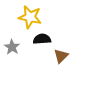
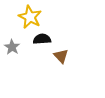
yellow star: rotated 15 degrees clockwise
brown triangle: rotated 28 degrees counterclockwise
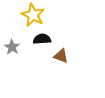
yellow star: moved 3 px right, 2 px up
brown triangle: rotated 28 degrees counterclockwise
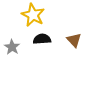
brown triangle: moved 13 px right, 16 px up; rotated 28 degrees clockwise
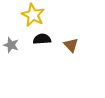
brown triangle: moved 3 px left, 5 px down
gray star: moved 1 px left, 2 px up; rotated 14 degrees counterclockwise
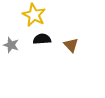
yellow star: moved 1 px right
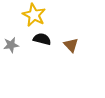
black semicircle: rotated 18 degrees clockwise
gray star: rotated 28 degrees counterclockwise
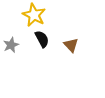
black semicircle: rotated 48 degrees clockwise
gray star: rotated 14 degrees counterclockwise
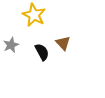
black semicircle: moved 13 px down
brown triangle: moved 8 px left, 2 px up
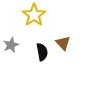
yellow star: rotated 10 degrees clockwise
black semicircle: rotated 18 degrees clockwise
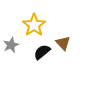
yellow star: moved 10 px down
black semicircle: rotated 120 degrees counterclockwise
